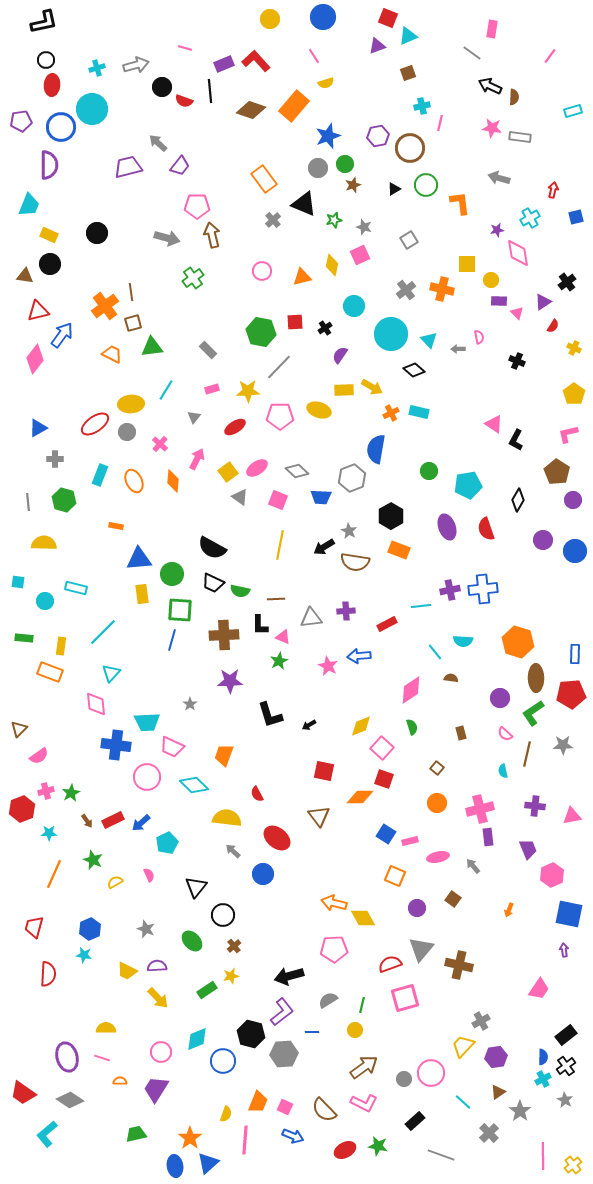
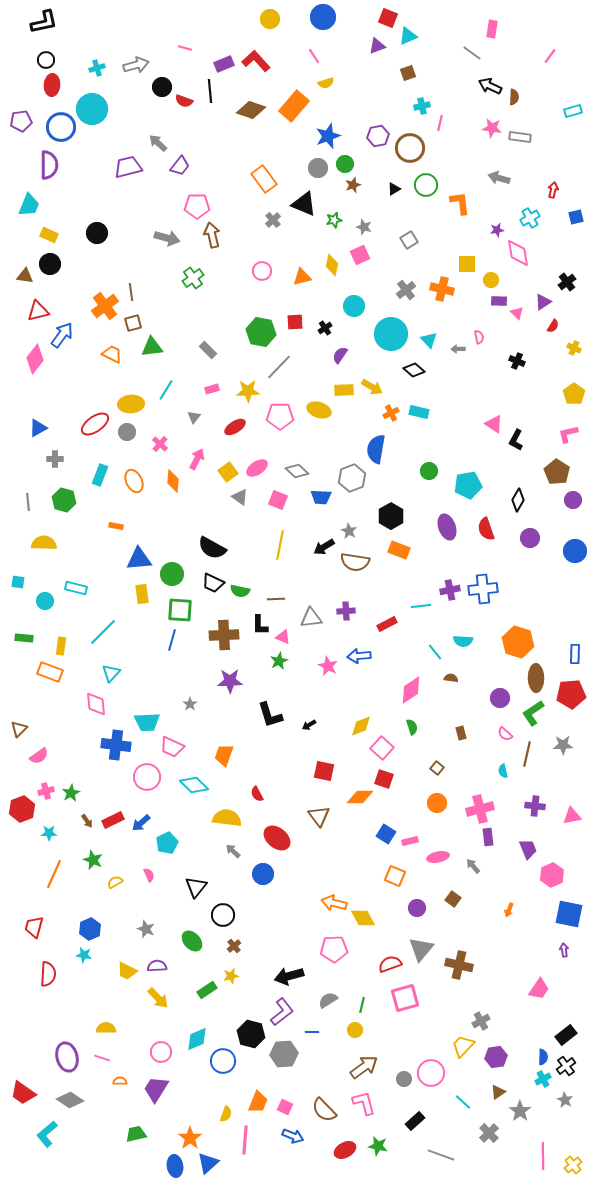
purple circle at (543, 540): moved 13 px left, 2 px up
pink L-shape at (364, 1103): rotated 132 degrees counterclockwise
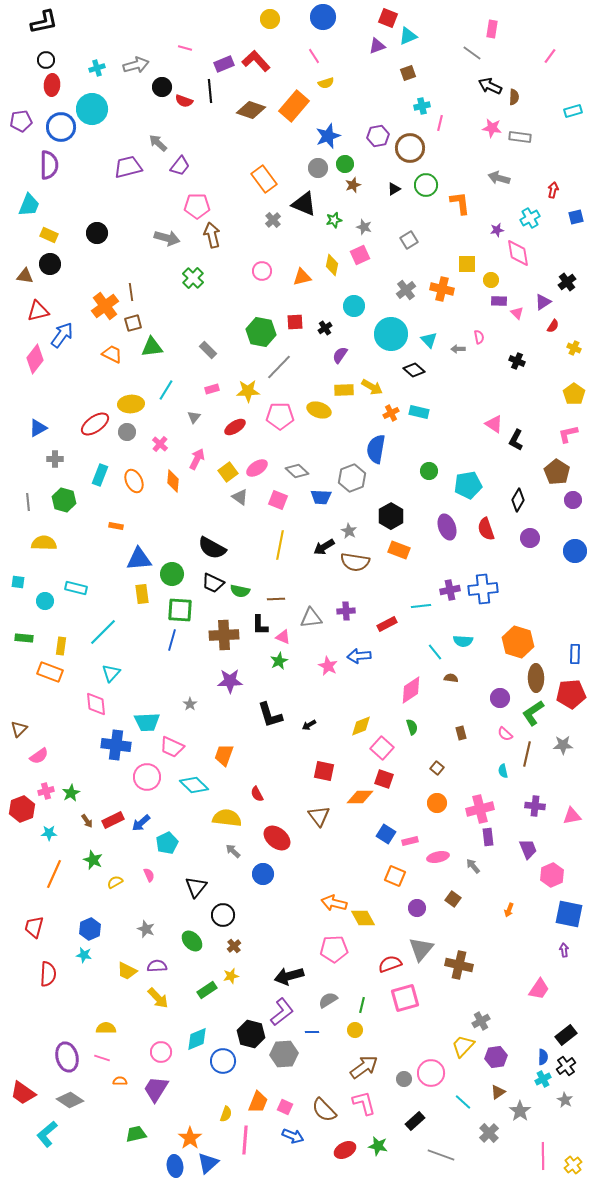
green cross at (193, 278): rotated 10 degrees counterclockwise
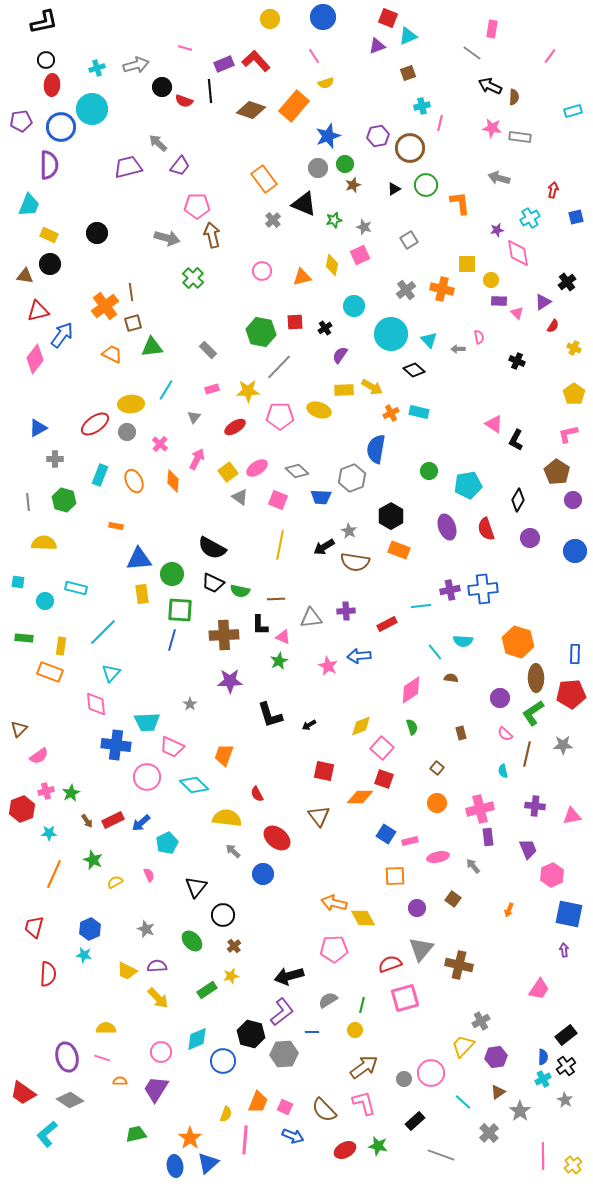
orange square at (395, 876): rotated 25 degrees counterclockwise
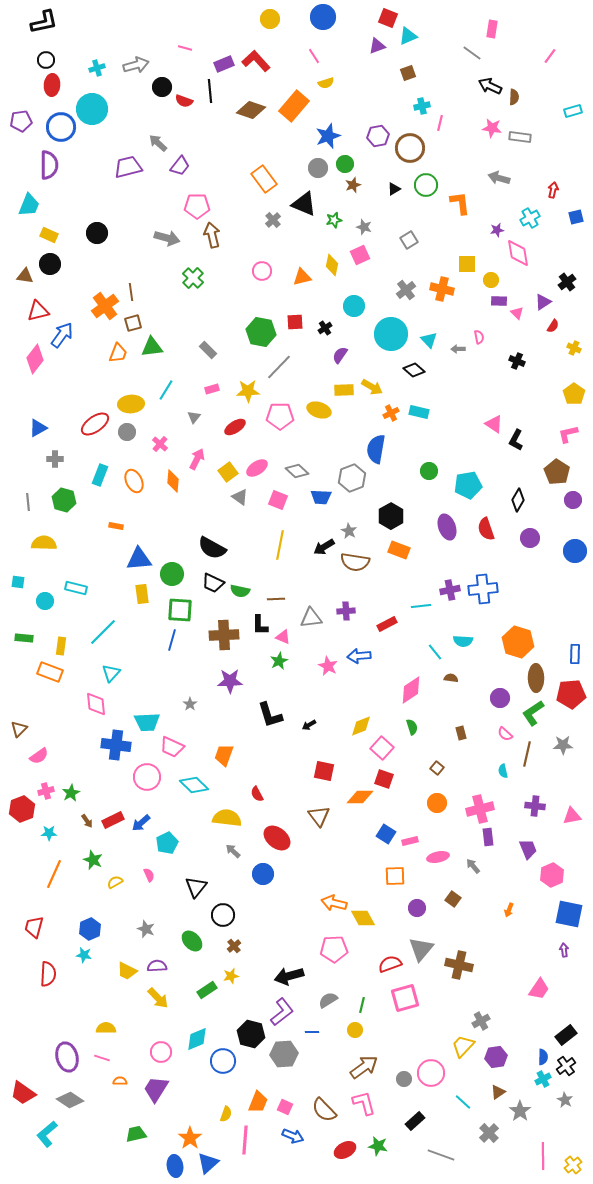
orange trapezoid at (112, 354): moved 6 px right, 1 px up; rotated 85 degrees clockwise
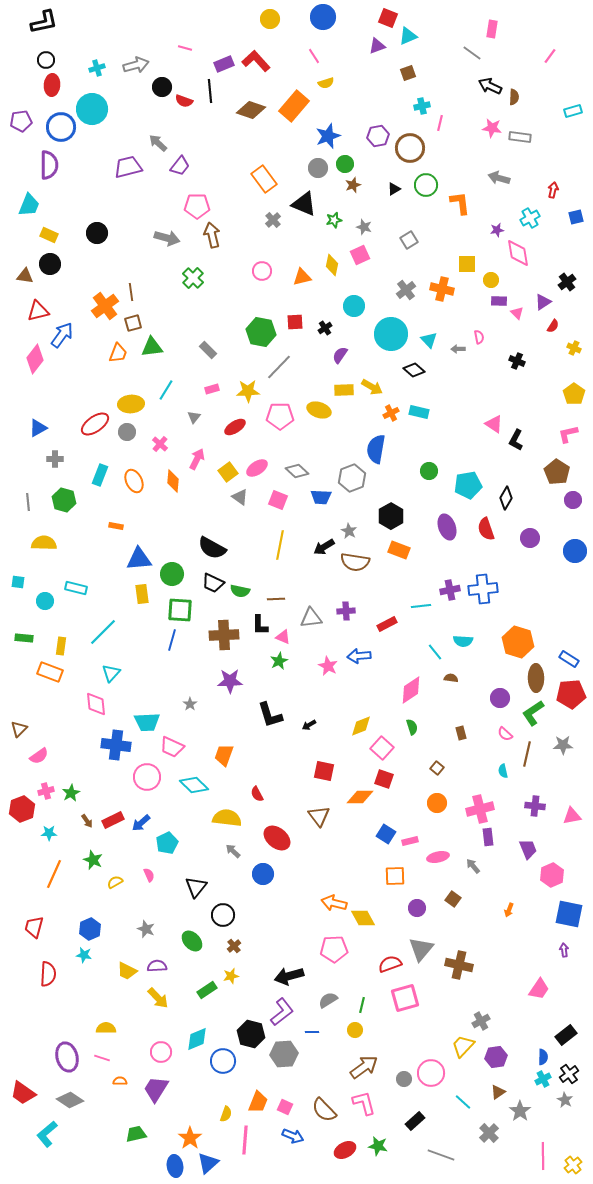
black diamond at (518, 500): moved 12 px left, 2 px up
blue rectangle at (575, 654): moved 6 px left, 5 px down; rotated 60 degrees counterclockwise
black cross at (566, 1066): moved 3 px right, 8 px down
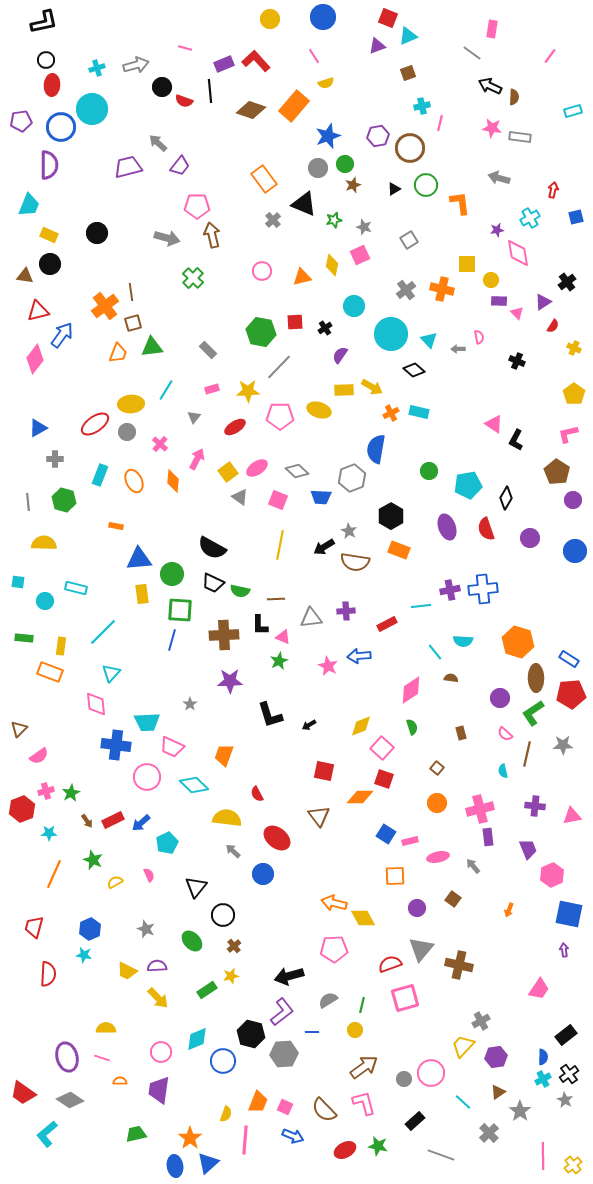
purple trapezoid at (156, 1089): moved 3 px right, 1 px down; rotated 24 degrees counterclockwise
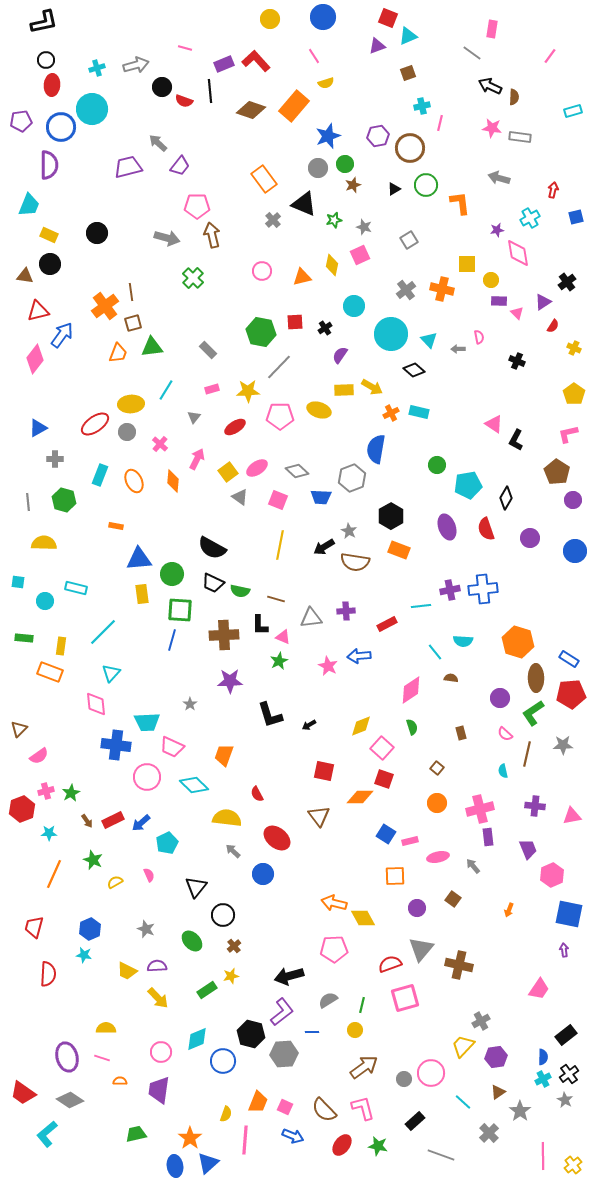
green circle at (429, 471): moved 8 px right, 6 px up
brown line at (276, 599): rotated 18 degrees clockwise
pink L-shape at (364, 1103): moved 1 px left, 5 px down
red ellipse at (345, 1150): moved 3 px left, 5 px up; rotated 25 degrees counterclockwise
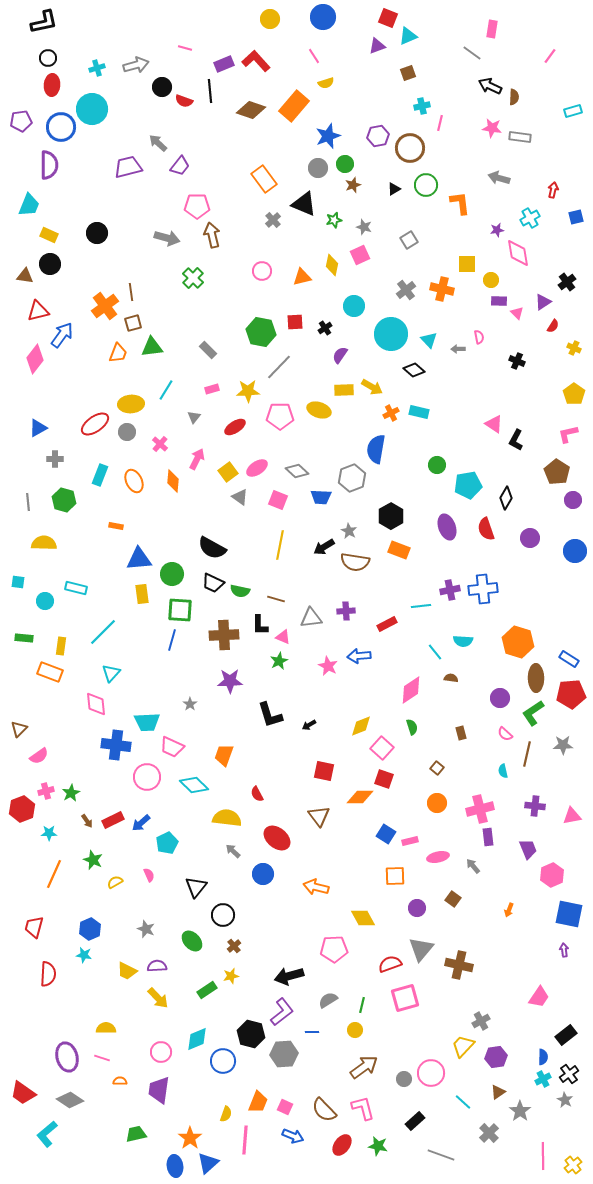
black circle at (46, 60): moved 2 px right, 2 px up
orange arrow at (334, 903): moved 18 px left, 16 px up
pink trapezoid at (539, 989): moved 8 px down
